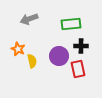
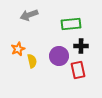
gray arrow: moved 4 px up
orange star: rotated 24 degrees clockwise
red rectangle: moved 1 px down
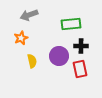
orange star: moved 3 px right, 11 px up
red rectangle: moved 2 px right, 1 px up
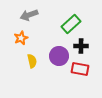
green rectangle: rotated 36 degrees counterclockwise
red rectangle: rotated 66 degrees counterclockwise
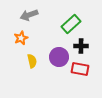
purple circle: moved 1 px down
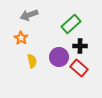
orange star: rotated 16 degrees counterclockwise
black cross: moved 1 px left
red rectangle: moved 1 px left, 1 px up; rotated 30 degrees clockwise
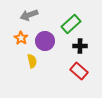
purple circle: moved 14 px left, 16 px up
red rectangle: moved 3 px down
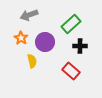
purple circle: moved 1 px down
red rectangle: moved 8 px left
